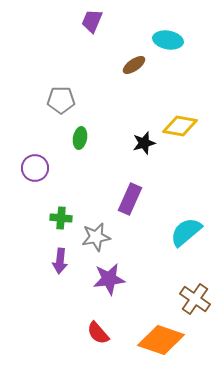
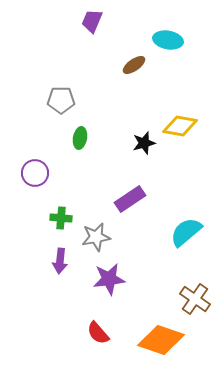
purple circle: moved 5 px down
purple rectangle: rotated 32 degrees clockwise
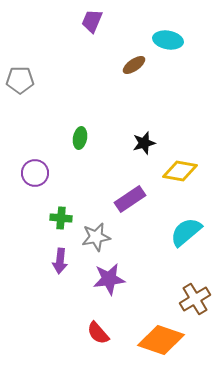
gray pentagon: moved 41 px left, 20 px up
yellow diamond: moved 45 px down
brown cross: rotated 24 degrees clockwise
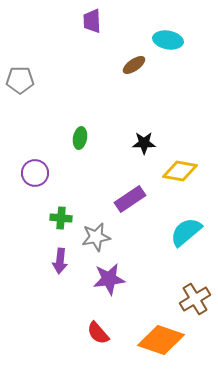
purple trapezoid: rotated 25 degrees counterclockwise
black star: rotated 15 degrees clockwise
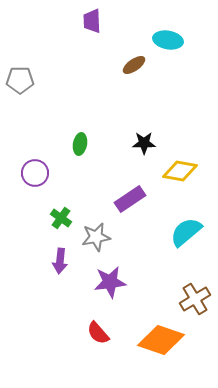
green ellipse: moved 6 px down
green cross: rotated 30 degrees clockwise
purple star: moved 1 px right, 3 px down
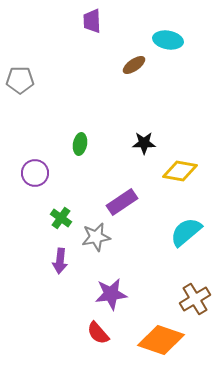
purple rectangle: moved 8 px left, 3 px down
purple star: moved 1 px right, 12 px down
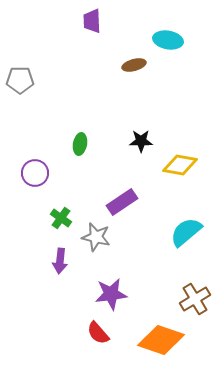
brown ellipse: rotated 20 degrees clockwise
black star: moved 3 px left, 2 px up
yellow diamond: moved 6 px up
gray star: rotated 24 degrees clockwise
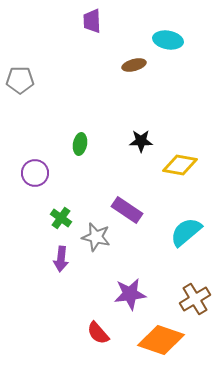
purple rectangle: moved 5 px right, 8 px down; rotated 68 degrees clockwise
purple arrow: moved 1 px right, 2 px up
purple star: moved 19 px right
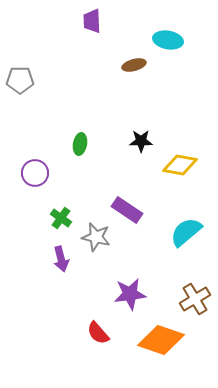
purple arrow: rotated 20 degrees counterclockwise
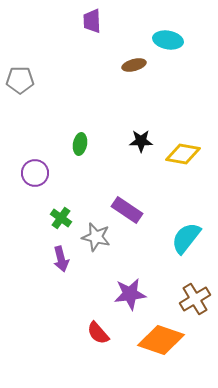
yellow diamond: moved 3 px right, 11 px up
cyan semicircle: moved 6 px down; rotated 12 degrees counterclockwise
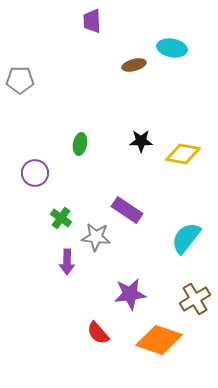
cyan ellipse: moved 4 px right, 8 px down
gray star: rotated 8 degrees counterclockwise
purple arrow: moved 6 px right, 3 px down; rotated 15 degrees clockwise
orange diamond: moved 2 px left
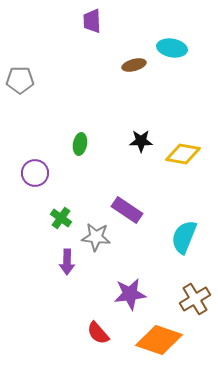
cyan semicircle: moved 2 px left, 1 px up; rotated 16 degrees counterclockwise
